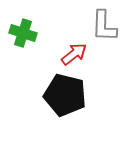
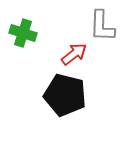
gray L-shape: moved 2 px left
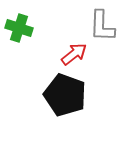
green cross: moved 4 px left, 5 px up
black pentagon: rotated 6 degrees clockwise
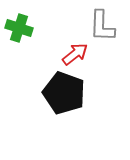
red arrow: moved 1 px right
black pentagon: moved 1 px left, 2 px up
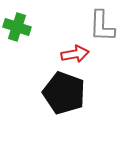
green cross: moved 2 px left, 1 px up
red arrow: rotated 28 degrees clockwise
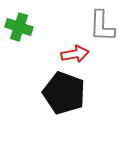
green cross: moved 2 px right
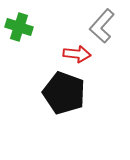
gray L-shape: rotated 40 degrees clockwise
red arrow: moved 2 px right; rotated 16 degrees clockwise
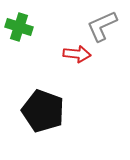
gray L-shape: rotated 24 degrees clockwise
black pentagon: moved 21 px left, 18 px down
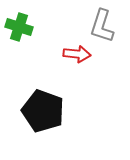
gray L-shape: rotated 48 degrees counterclockwise
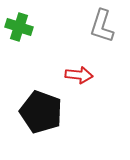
red arrow: moved 2 px right, 21 px down
black pentagon: moved 2 px left, 1 px down
